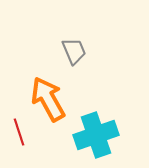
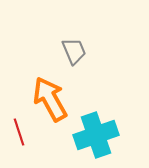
orange arrow: moved 2 px right
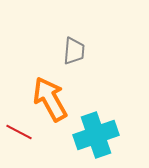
gray trapezoid: rotated 28 degrees clockwise
red line: rotated 44 degrees counterclockwise
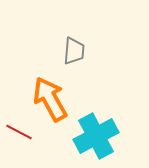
cyan cross: moved 1 px down; rotated 9 degrees counterclockwise
